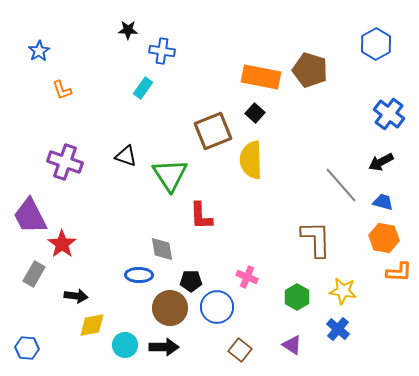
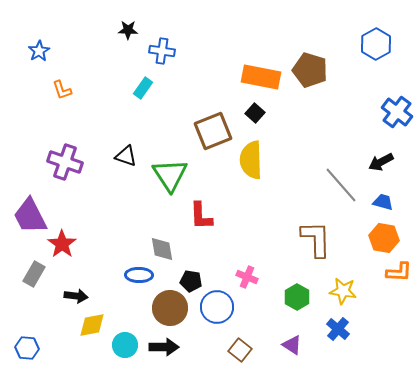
blue cross at (389, 114): moved 8 px right, 2 px up
black pentagon at (191, 281): rotated 10 degrees clockwise
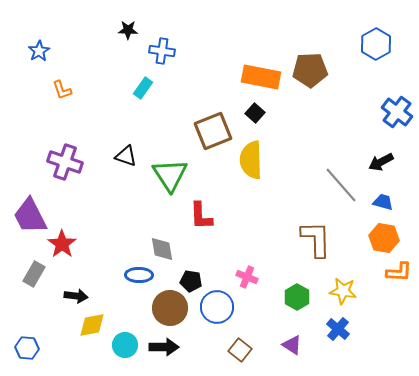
brown pentagon at (310, 70): rotated 20 degrees counterclockwise
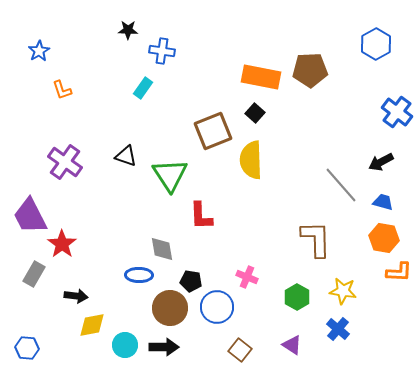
purple cross at (65, 162): rotated 16 degrees clockwise
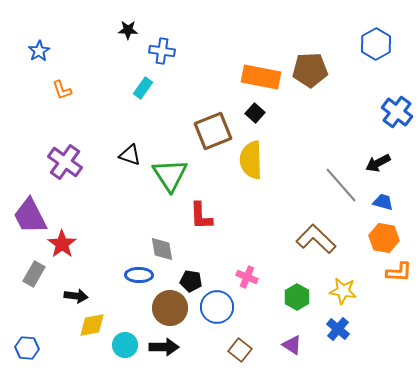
black triangle at (126, 156): moved 4 px right, 1 px up
black arrow at (381, 162): moved 3 px left, 1 px down
brown L-shape at (316, 239): rotated 45 degrees counterclockwise
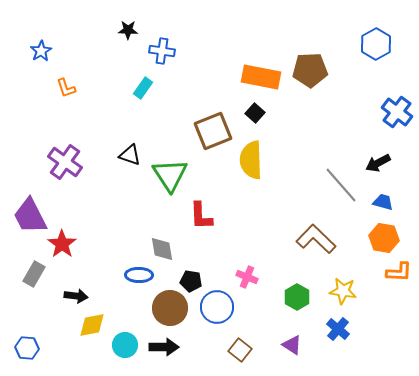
blue star at (39, 51): moved 2 px right
orange L-shape at (62, 90): moved 4 px right, 2 px up
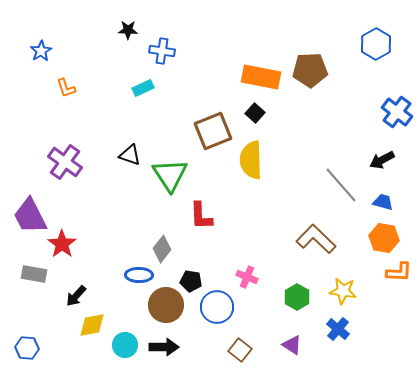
cyan rectangle at (143, 88): rotated 30 degrees clockwise
black arrow at (378, 163): moved 4 px right, 3 px up
gray diamond at (162, 249): rotated 48 degrees clockwise
gray rectangle at (34, 274): rotated 70 degrees clockwise
black arrow at (76, 296): rotated 125 degrees clockwise
brown circle at (170, 308): moved 4 px left, 3 px up
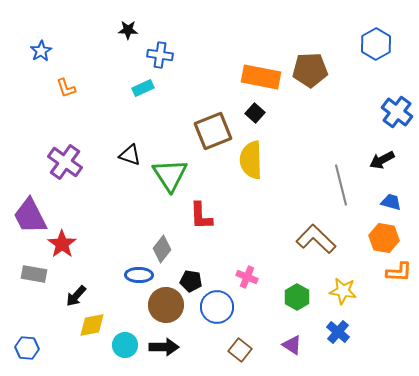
blue cross at (162, 51): moved 2 px left, 4 px down
gray line at (341, 185): rotated 27 degrees clockwise
blue trapezoid at (383, 202): moved 8 px right
blue cross at (338, 329): moved 3 px down
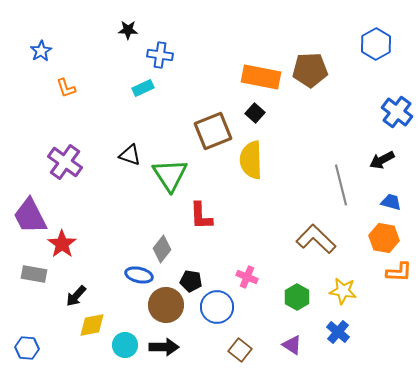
blue ellipse at (139, 275): rotated 12 degrees clockwise
